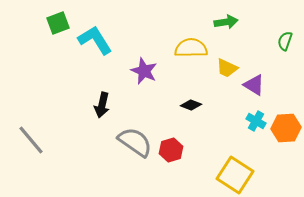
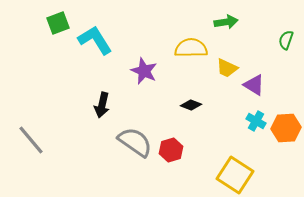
green semicircle: moved 1 px right, 1 px up
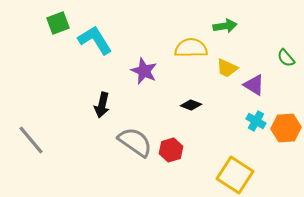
green arrow: moved 1 px left, 4 px down
green semicircle: moved 18 px down; rotated 60 degrees counterclockwise
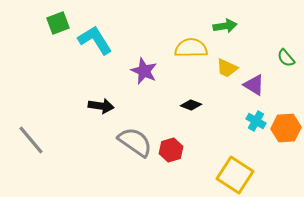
black arrow: moved 1 px left, 1 px down; rotated 95 degrees counterclockwise
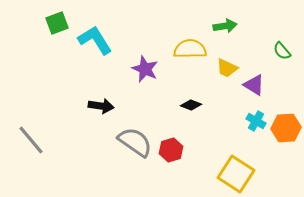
green square: moved 1 px left
yellow semicircle: moved 1 px left, 1 px down
green semicircle: moved 4 px left, 7 px up
purple star: moved 1 px right, 2 px up
yellow square: moved 1 px right, 1 px up
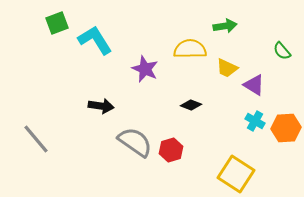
cyan cross: moved 1 px left
gray line: moved 5 px right, 1 px up
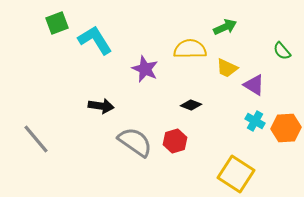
green arrow: moved 1 px down; rotated 15 degrees counterclockwise
red hexagon: moved 4 px right, 9 px up
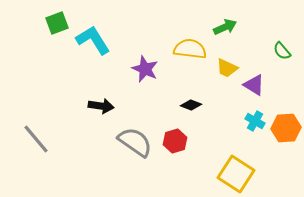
cyan L-shape: moved 2 px left
yellow semicircle: rotated 8 degrees clockwise
